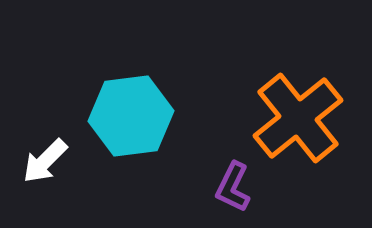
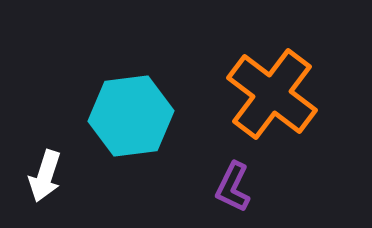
orange cross: moved 26 px left, 24 px up; rotated 14 degrees counterclockwise
white arrow: moved 15 px down; rotated 27 degrees counterclockwise
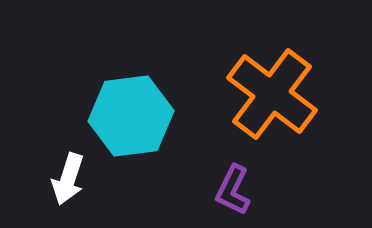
white arrow: moved 23 px right, 3 px down
purple L-shape: moved 3 px down
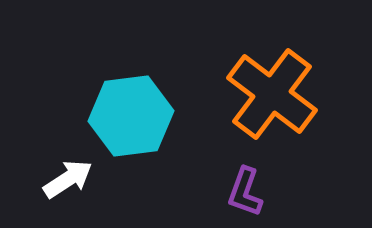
white arrow: rotated 141 degrees counterclockwise
purple L-shape: moved 12 px right, 2 px down; rotated 6 degrees counterclockwise
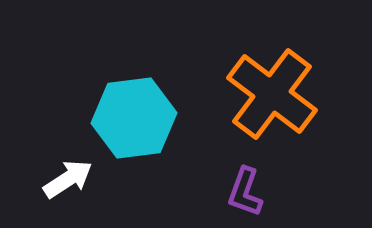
cyan hexagon: moved 3 px right, 2 px down
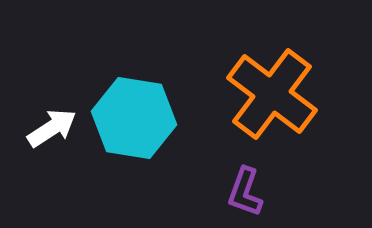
cyan hexagon: rotated 16 degrees clockwise
white arrow: moved 16 px left, 51 px up
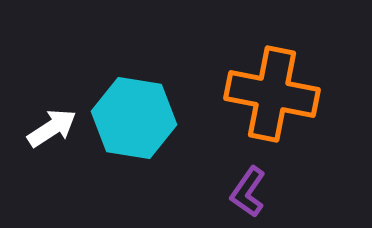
orange cross: rotated 26 degrees counterclockwise
purple L-shape: moved 3 px right; rotated 15 degrees clockwise
